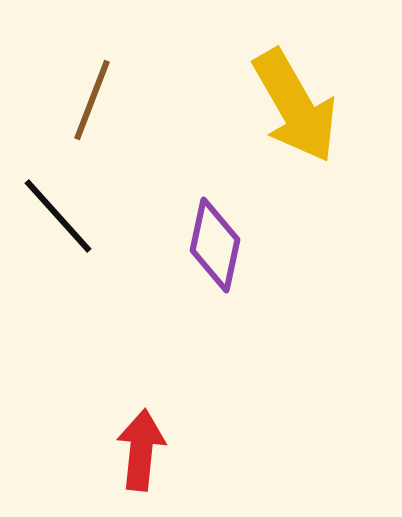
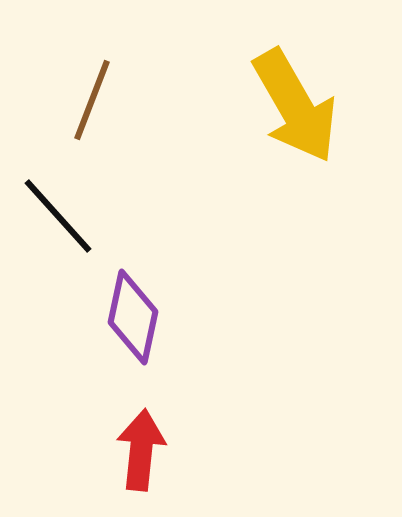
purple diamond: moved 82 px left, 72 px down
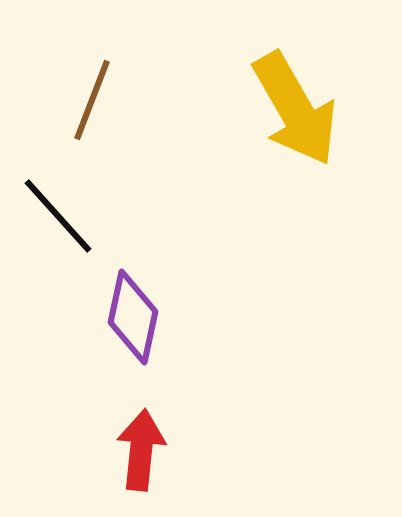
yellow arrow: moved 3 px down
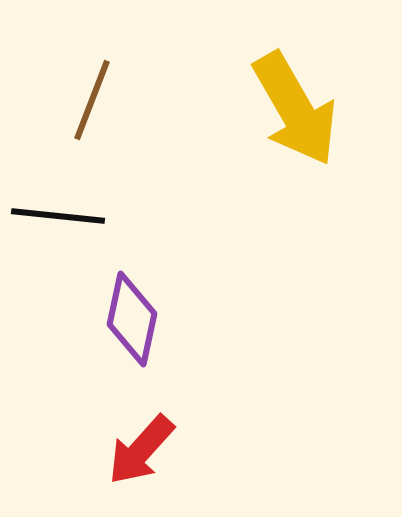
black line: rotated 42 degrees counterclockwise
purple diamond: moved 1 px left, 2 px down
red arrow: rotated 144 degrees counterclockwise
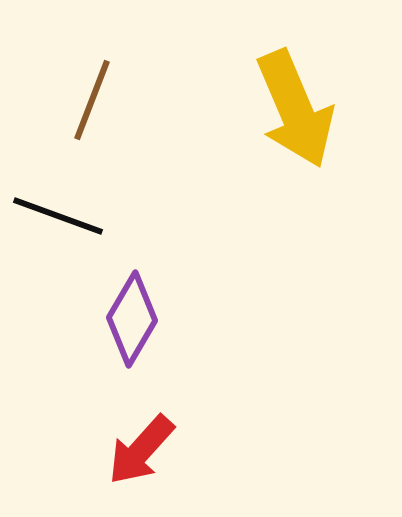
yellow arrow: rotated 7 degrees clockwise
black line: rotated 14 degrees clockwise
purple diamond: rotated 18 degrees clockwise
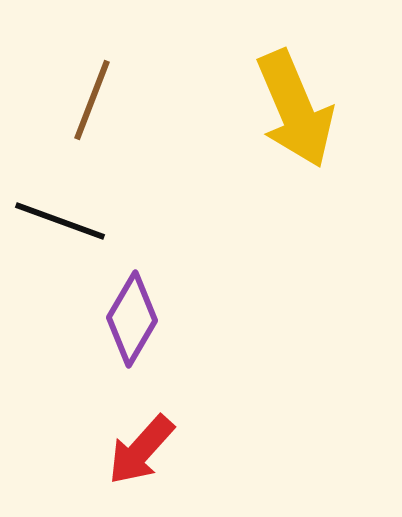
black line: moved 2 px right, 5 px down
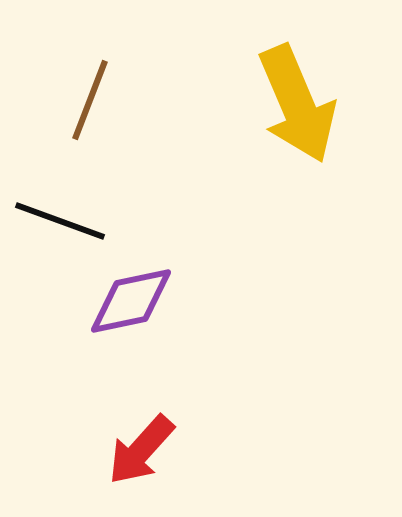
brown line: moved 2 px left
yellow arrow: moved 2 px right, 5 px up
purple diamond: moved 1 px left, 18 px up; rotated 48 degrees clockwise
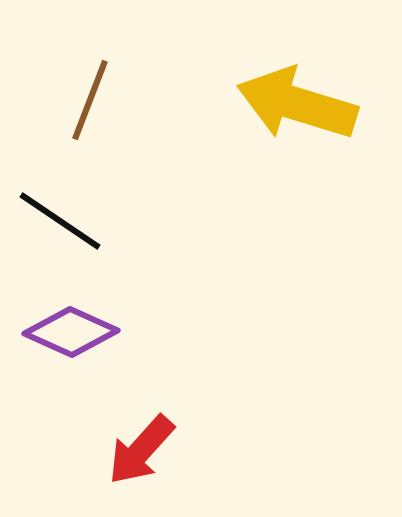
yellow arrow: rotated 130 degrees clockwise
black line: rotated 14 degrees clockwise
purple diamond: moved 60 px left, 31 px down; rotated 36 degrees clockwise
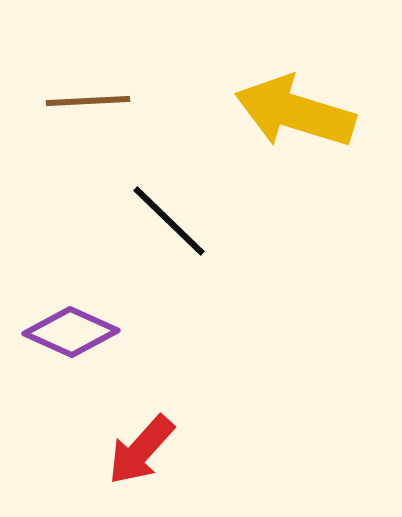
brown line: moved 2 px left, 1 px down; rotated 66 degrees clockwise
yellow arrow: moved 2 px left, 8 px down
black line: moved 109 px right; rotated 10 degrees clockwise
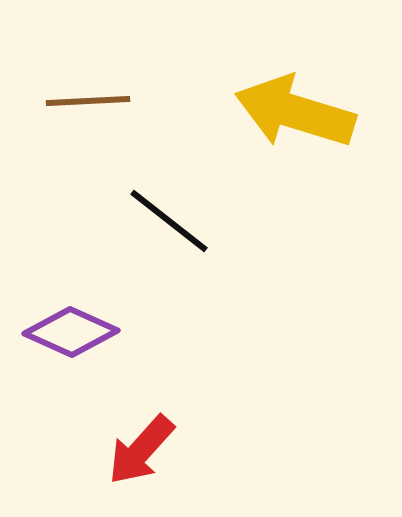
black line: rotated 6 degrees counterclockwise
